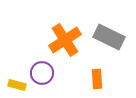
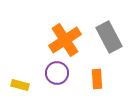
gray rectangle: rotated 36 degrees clockwise
purple circle: moved 15 px right
yellow rectangle: moved 3 px right
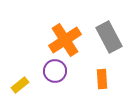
purple circle: moved 2 px left, 2 px up
orange rectangle: moved 5 px right
yellow rectangle: rotated 54 degrees counterclockwise
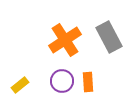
purple circle: moved 7 px right, 10 px down
orange rectangle: moved 14 px left, 3 px down
